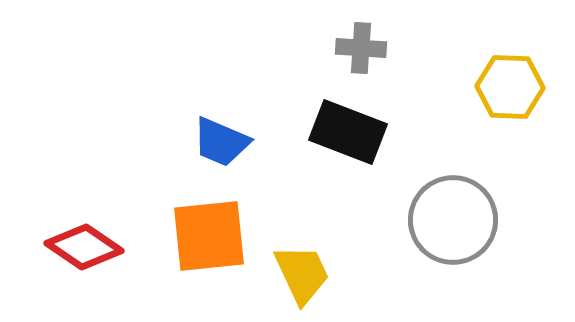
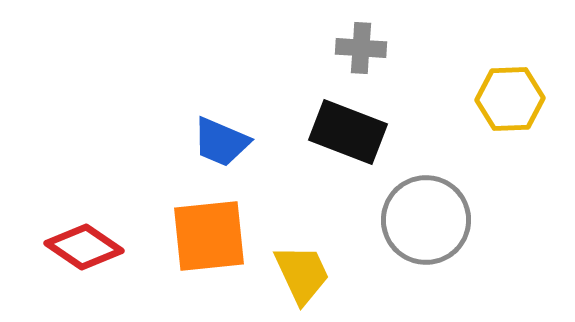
yellow hexagon: moved 12 px down; rotated 4 degrees counterclockwise
gray circle: moved 27 px left
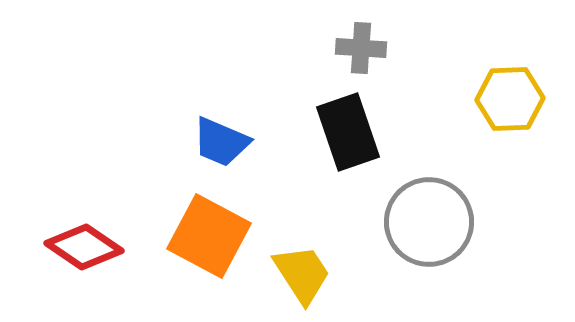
black rectangle: rotated 50 degrees clockwise
gray circle: moved 3 px right, 2 px down
orange square: rotated 34 degrees clockwise
yellow trapezoid: rotated 8 degrees counterclockwise
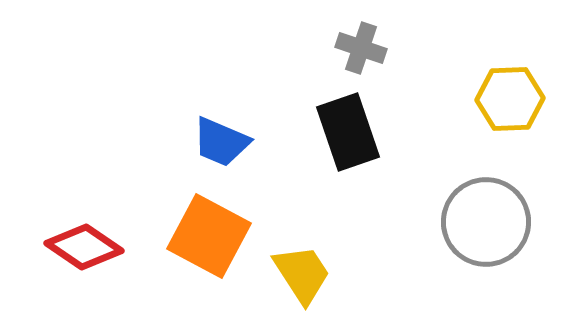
gray cross: rotated 15 degrees clockwise
gray circle: moved 57 px right
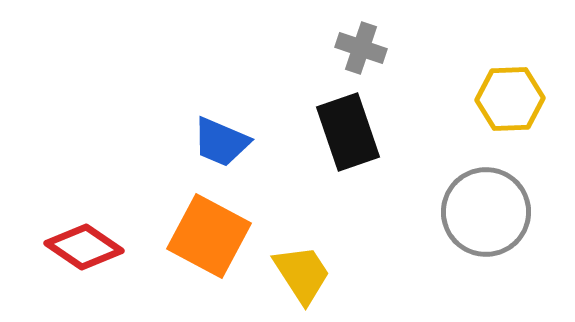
gray circle: moved 10 px up
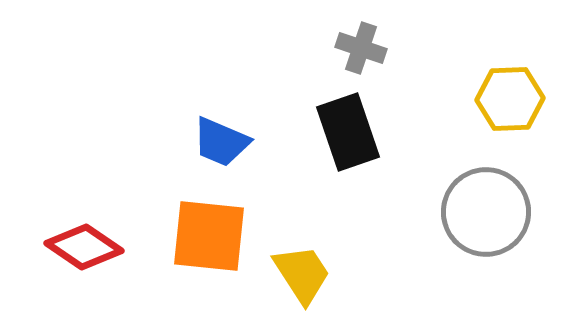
orange square: rotated 22 degrees counterclockwise
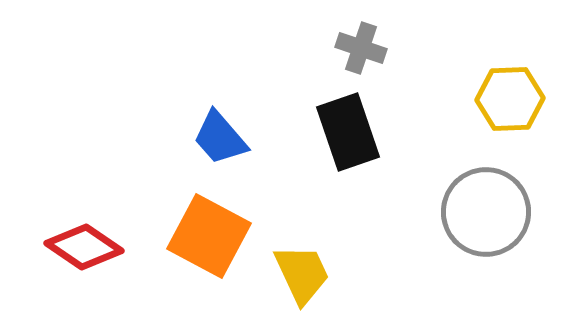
blue trapezoid: moved 1 px left, 4 px up; rotated 26 degrees clockwise
orange square: rotated 22 degrees clockwise
yellow trapezoid: rotated 8 degrees clockwise
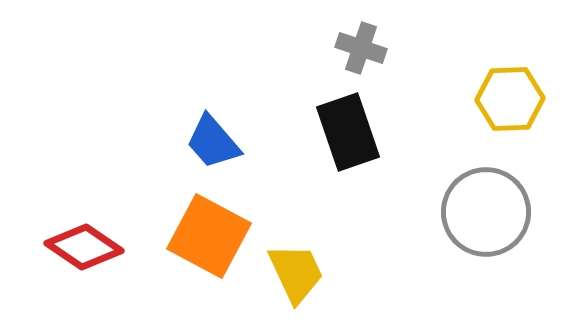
blue trapezoid: moved 7 px left, 4 px down
yellow trapezoid: moved 6 px left, 1 px up
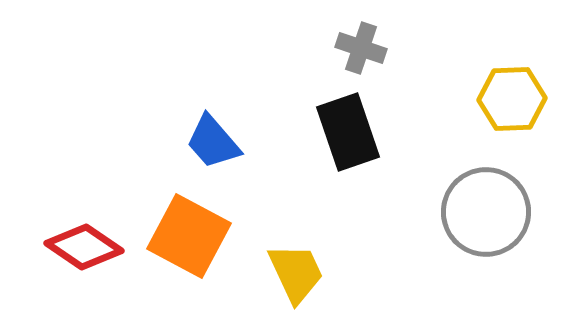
yellow hexagon: moved 2 px right
orange square: moved 20 px left
